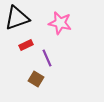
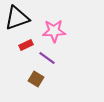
pink star: moved 6 px left, 8 px down; rotated 15 degrees counterclockwise
purple line: rotated 30 degrees counterclockwise
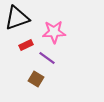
pink star: moved 1 px down
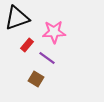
red rectangle: moved 1 px right; rotated 24 degrees counterclockwise
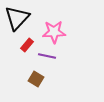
black triangle: rotated 28 degrees counterclockwise
purple line: moved 2 px up; rotated 24 degrees counterclockwise
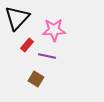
pink star: moved 2 px up
